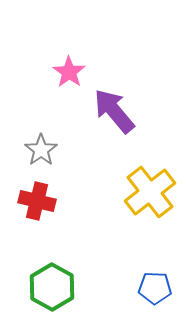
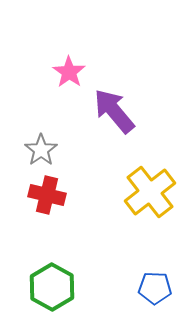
red cross: moved 10 px right, 6 px up
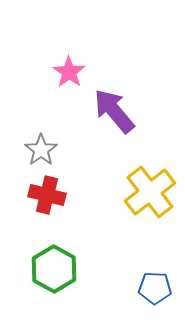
green hexagon: moved 2 px right, 18 px up
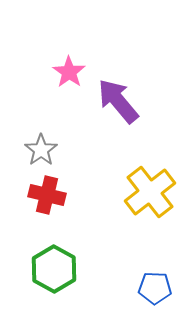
purple arrow: moved 4 px right, 10 px up
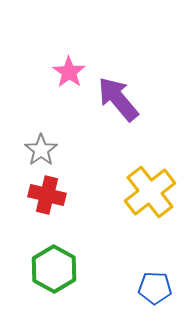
purple arrow: moved 2 px up
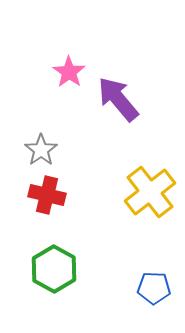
blue pentagon: moved 1 px left
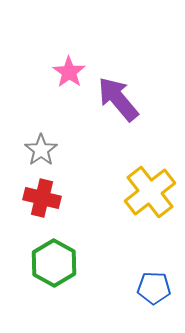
red cross: moved 5 px left, 3 px down
green hexagon: moved 6 px up
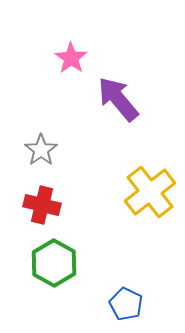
pink star: moved 2 px right, 14 px up
red cross: moved 7 px down
blue pentagon: moved 28 px left, 16 px down; rotated 24 degrees clockwise
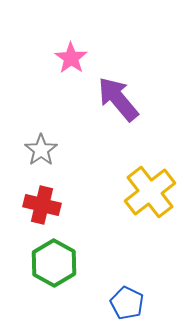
blue pentagon: moved 1 px right, 1 px up
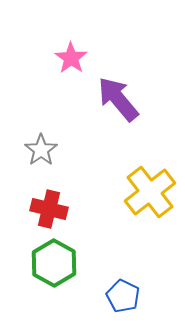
red cross: moved 7 px right, 4 px down
blue pentagon: moved 4 px left, 7 px up
